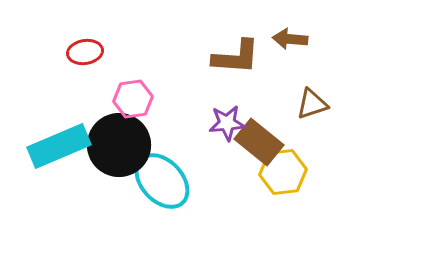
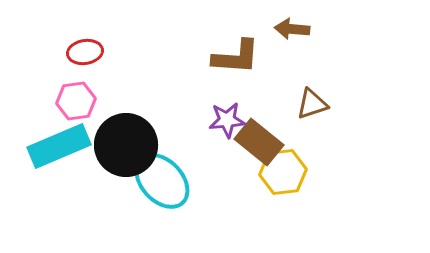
brown arrow: moved 2 px right, 10 px up
pink hexagon: moved 57 px left, 2 px down
purple star: moved 3 px up
black circle: moved 7 px right
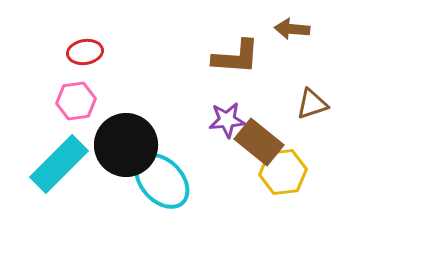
cyan rectangle: moved 18 px down; rotated 22 degrees counterclockwise
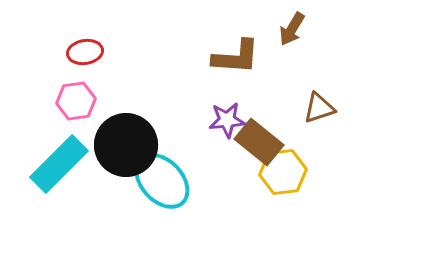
brown arrow: rotated 64 degrees counterclockwise
brown triangle: moved 7 px right, 4 px down
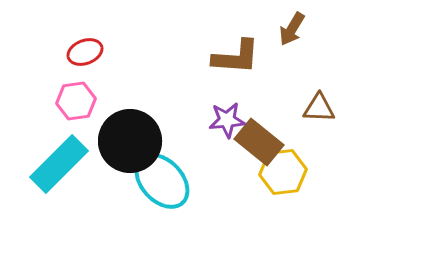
red ellipse: rotated 12 degrees counterclockwise
brown triangle: rotated 20 degrees clockwise
black circle: moved 4 px right, 4 px up
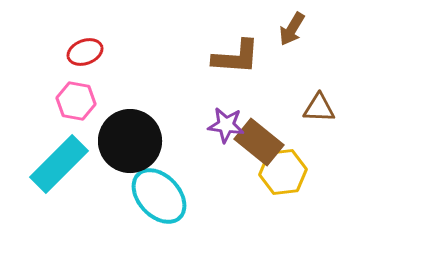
pink hexagon: rotated 18 degrees clockwise
purple star: moved 1 px left, 5 px down; rotated 12 degrees clockwise
cyan ellipse: moved 3 px left, 15 px down
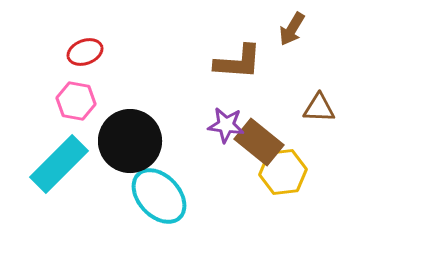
brown L-shape: moved 2 px right, 5 px down
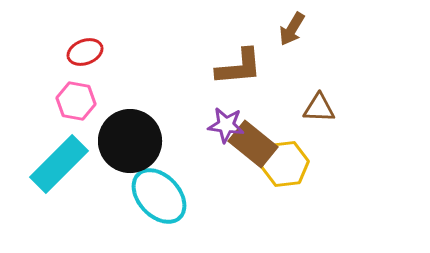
brown L-shape: moved 1 px right, 5 px down; rotated 9 degrees counterclockwise
brown rectangle: moved 6 px left, 2 px down
yellow hexagon: moved 2 px right, 8 px up
